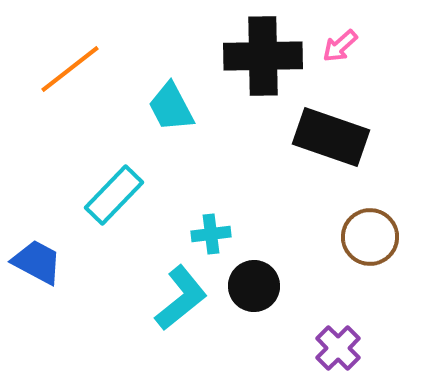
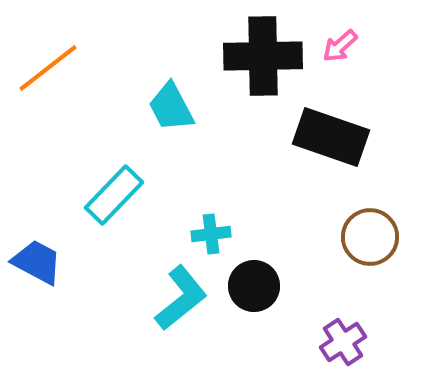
orange line: moved 22 px left, 1 px up
purple cross: moved 5 px right, 6 px up; rotated 12 degrees clockwise
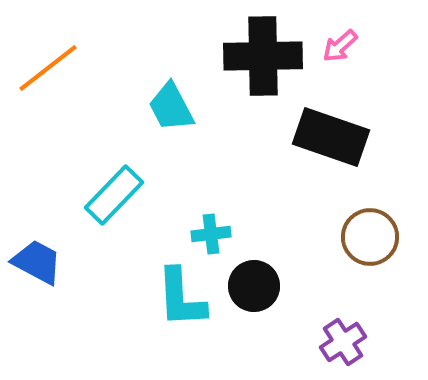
cyan L-shape: rotated 126 degrees clockwise
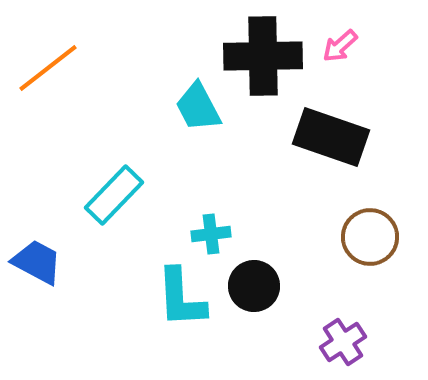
cyan trapezoid: moved 27 px right
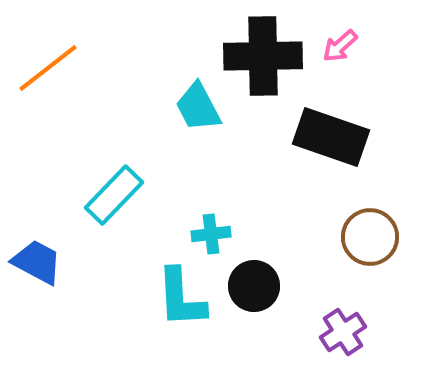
purple cross: moved 10 px up
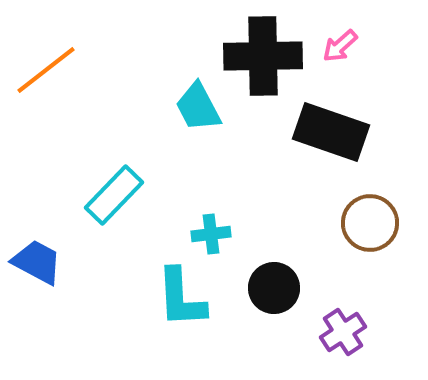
orange line: moved 2 px left, 2 px down
black rectangle: moved 5 px up
brown circle: moved 14 px up
black circle: moved 20 px right, 2 px down
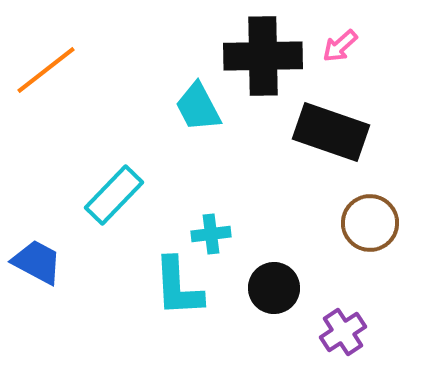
cyan L-shape: moved 3 px left, 11 px up
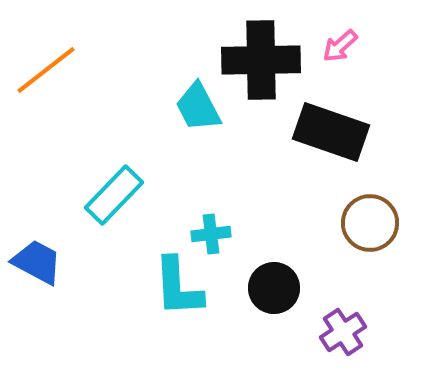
black cross: moved 2 px left, 4 px down
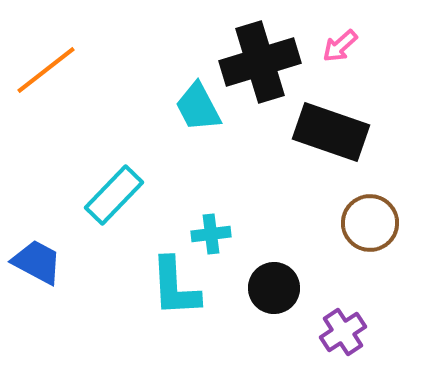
black cross: moved 1 px left, 2 px down; rotated 16 degrees counterclockwise
cyan L-shape: moved 3 px left
